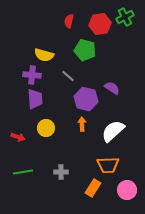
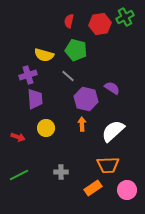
green pentagon: moved 9 px left
purple cross: moved 4 px left; rotated 24 degrees counterclockwise
green line: moved 4 px left, 3 px down; rotated 18 degrees counterclockwise
orange rectangle: rotated 24 degrees clockwise
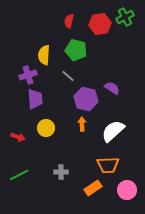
yellow semicircle: rotated 78 degrees clockwise
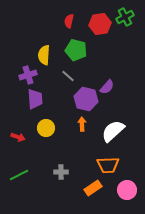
purple semicircle: moved 5 px left, 1 px up; rotated 98 degrees clockwise
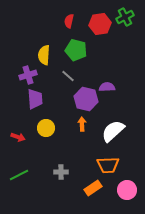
purple semicircle: rotated 133 degrees counterclockwise
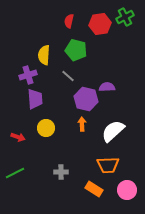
green line: moved 4 px left, 2 px up
orange rectangle: moved 1 px right, 1 px down; rotated 66 degrees clockwise
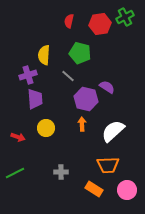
green pentagon: moved 4 px right, 3 px down
purple semicircle: rotated 35 degrees clockwise
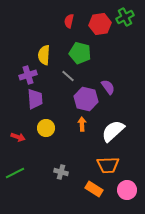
purple semicircle: moved 1 px right; rotated 21 degrees clockwise
gray cross: rotated 16 degrees clockwise
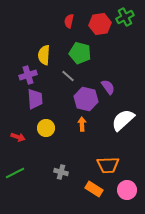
white semicircle: moved 10 px right, 11 px up
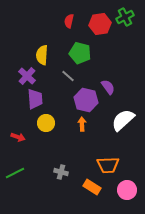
yellow semicircle: moved 2 px left
purple cross: moved 1 px left, 1 px down; rotated 30 degrees counterclockwise
purple hexagon: moved 1 px down
yellow circle: moved 5 px up
orange rectangle: moved 2 px left, 2 px up
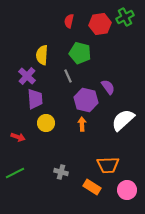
gray line: rotated 24 degrees clockwise
